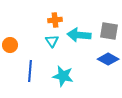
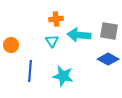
orange cross: moved 1 px right, 1 px up
orange circle: moved 1 px right
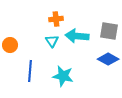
cyan arrow: moved 2 px left, 1 px down
orange circle: moved 1 px left
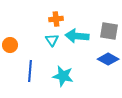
cyan triangle: moved 1 px up
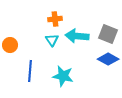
orange cross: moved 1 px left
gray square: moved 1 px left, 3 px down; rotated 12 degrees clockwise
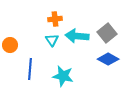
gray square: moved 1 px left, 1 px up; rotated 30 degrees clockwise
blue line: moved 2 px up
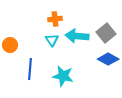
gray square: moved 1 px left
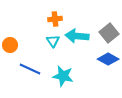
gray square: moved 3 px right
cyan triangle: moved 1 px right, 1 px down
blue line: rotated 70 degrees counterclockwise
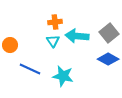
orange cross: moved 3 px down
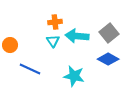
cyan star: moved 11 px right
